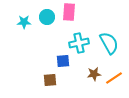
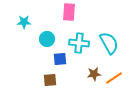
cyan circle: moved 22 px down
cyan cross: rotated 18 degrees clockwise
blue square: moved 3 px left, 2 px up
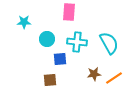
cyan cross: moved 2 px left, 1 px up
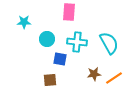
blue square: rotated 16 degrees clockwise
